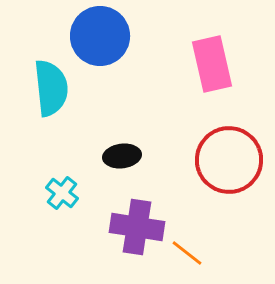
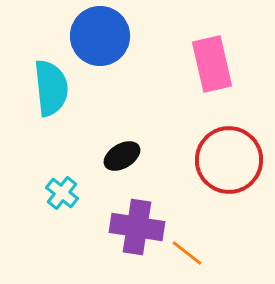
black ellipse: rotated 24 degrees counterclockwise
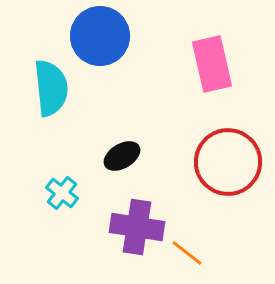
red circle: moved 1 px left, 2 px down
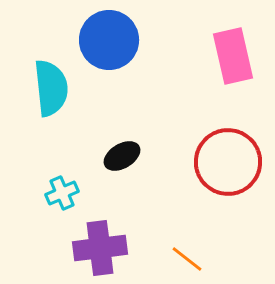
blue circle: moved 9 px right, 4 px down
pink rectangle: moved 21 px right, 8 px up
cyan cross: rotated 28 degrees clockwise
purple cross: moved 37 px left, 21 px down; rotated 16 degrees counterclockwise
orange line: moved 6 px down
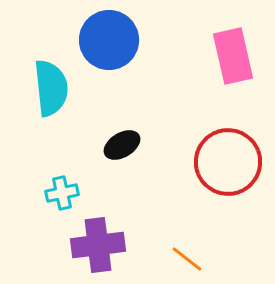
black ellipse: moved 11 px up
cyan cross: rotated 12 degrees clockwise
purple cross: moved 2 px left, 3 px up
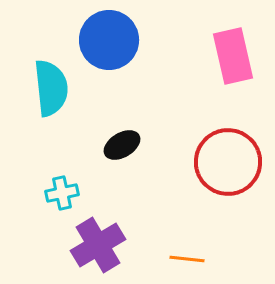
purple cross: rotated 24 degrees counterclockwise
orange line: rotated 32 degrees counterclockwise
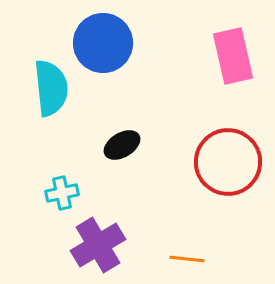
blue circle: moved 6 px left, 3 px down
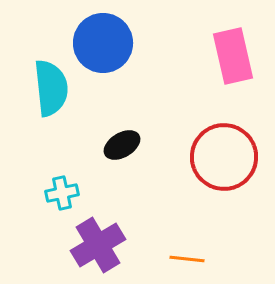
red circle: moved 4 px left, 5 px up
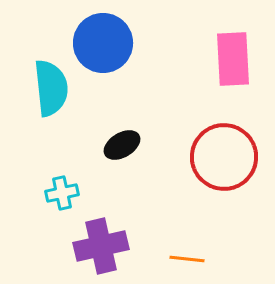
pink rectangle: moved 3 px down; rotated 10 degrees clockwise
purple cross: moved 3 px right, 1 px down; rotated 18 degrees clockwise
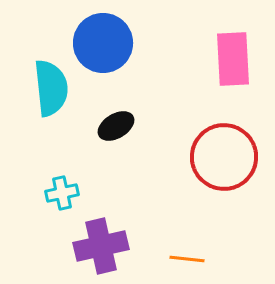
black ellipse: moved 6 px left, 19 px up
